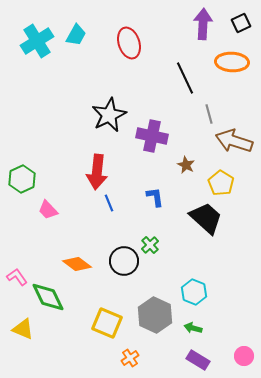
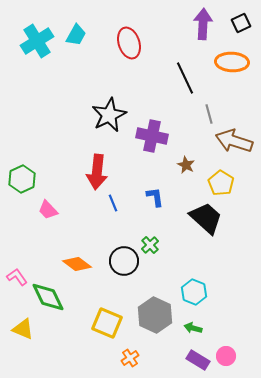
blue line: moved 4 px right
pink circle: moved 18 px left
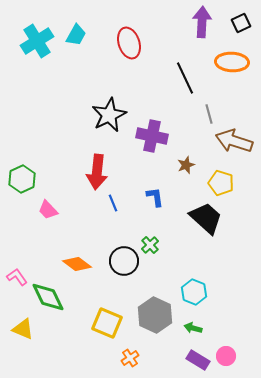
purple arrow: moved 1 px left, 2 px up
brown star: rotated 24 degrees clockwise
yellow pentagon: rotated 15 degrees counterclockwise
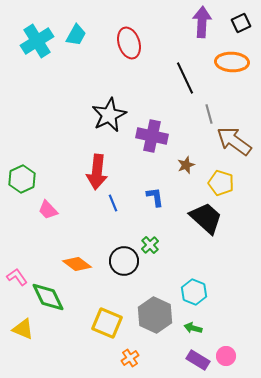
brown arrow: rotated 18 degrees clockwise
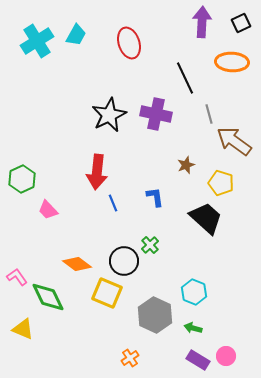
purple cross: moved 4 px right, 22 px up
yellow square: moved 30 px up
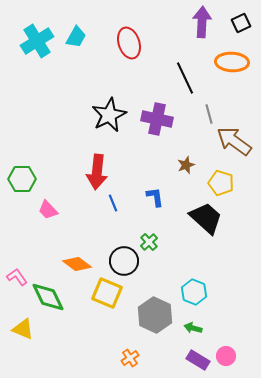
cyan trapezoid: moved 2 px down
purple cross: moved 1 px right, 5 px down
green hexagon: rotated 24 degrees clockwise
green cross: moved 1 px left, 3 px up
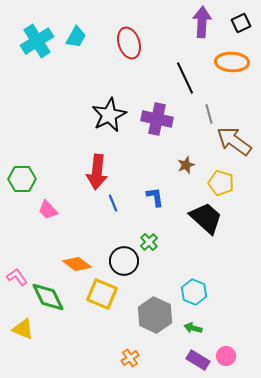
yellow square: moved 5 px left, 1 px down
